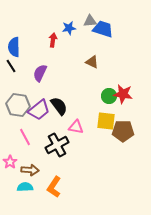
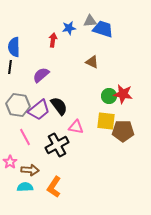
black line: moved 1 px left, 1 px down; rotated 40 degrees clockwise
purple semicircle: moved 1 px right, 2 px down; rotated 24 degrees clockwise
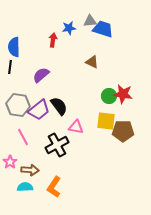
pink line: moved 2 px left
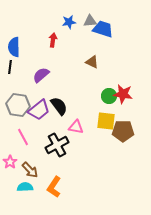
blue star: moved 6 px up
brown arrow: rotated 42 degrees clockwise
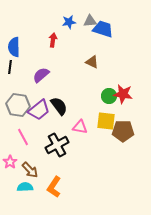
pink triangle: moved 4 px right
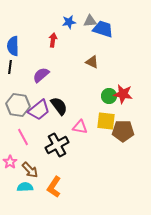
blue semicircle: moved 1 px left, 1 px up
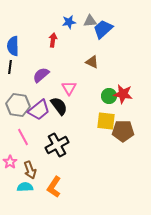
blue trapezoid: rotated 60 degrees counterclockwise
pink triangle: moved 11 px left, 39 px up; rotated 49 degrees clockwise
brown arrow: rotated 24 degrees clockwise
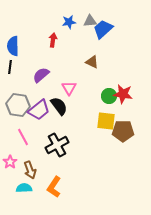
cyan semicircle: moved 1 px left, 1 px down
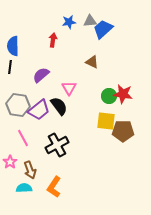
pink line: moved 1 px down
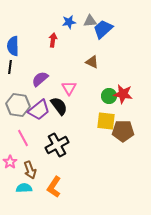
purple semicircle: moved 1 px left, 4 px down
